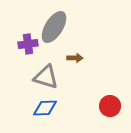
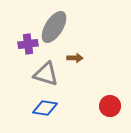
gray triangle: moved 3 px up
blue diamond: rotated 10 degrees clockwise
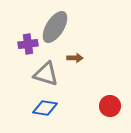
gray ellipse: moved 1 px right
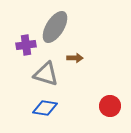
purple cross: moved 2 px left, 1 px down
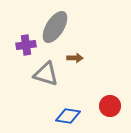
blue diamond: moved 23 px right, 8 px down
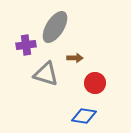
red circle: moved 15 px left, 23 px up
blue diamond: moved 16 px right
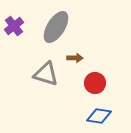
gray ellipse: moved 1 px right
purple cross: moved 12 px left, 19 px up; rotated 30 degrees counterclockwise
blue diamond: moved 15 px right
